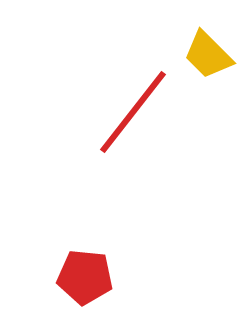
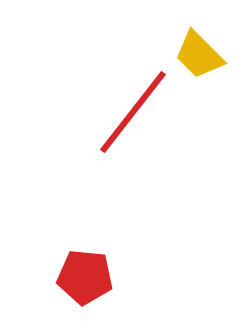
yellow trapezoid: moved 9 px left
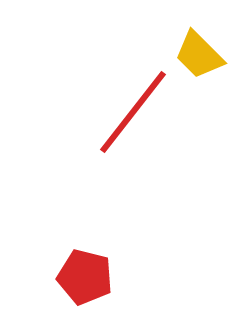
red pentagon: rotated 8 degrees clockwise
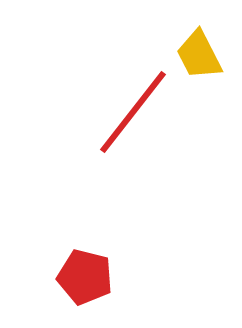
yellow trapezoid: rotated 18 degrees clockwise
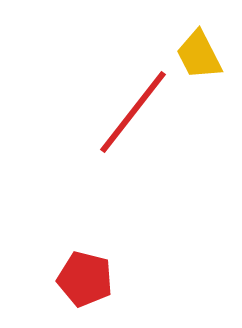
red pentagon: moved 2 px down
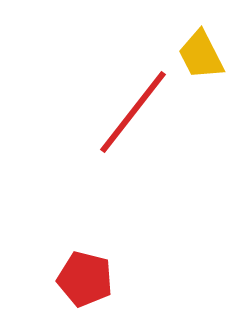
yellow trapezoid: moved 2 px right
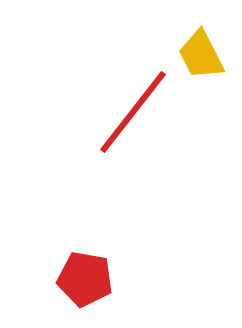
red pentagon: rotated 4 degrees counterclockwise
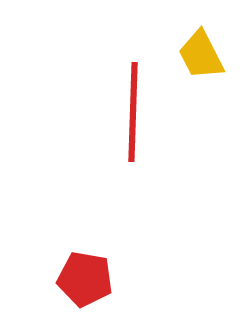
red line: rotated 36 degrees counterclockwise
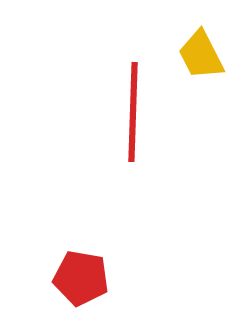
red pentagon: moved 4 px left, 1 px up
